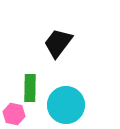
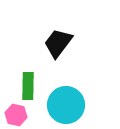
green rectangle: moved 2 px left, 2 px up
pink hexagon: moved 2 px right, 1 px down
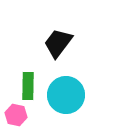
cyan circle: moved 10 px up
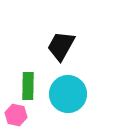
black trapezoid: moved 3 px right, 3 px down; rotated 8 degrees counterclockwise
cyan circle: moved 2 px right, 1 px up
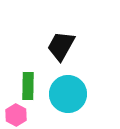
pink hexagon: rotated 15 degrees clockwise
